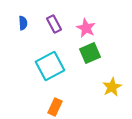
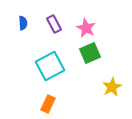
orange rectangle: moved 7 px left, 3 px up
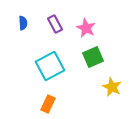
purple rectangle: moved 1 px right
green square: moved 3 px right, 4 px down
yellow star: rotated 18 degrees counterclockwise
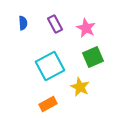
yellow star: moved 32 px left
orange rectangle: rotated 36 degrees clockwise
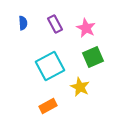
orange rectangle: moved 2 px down
